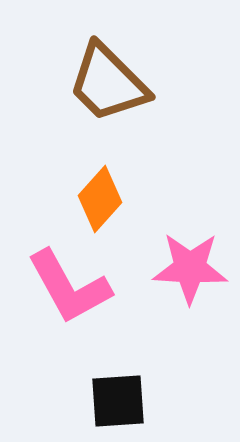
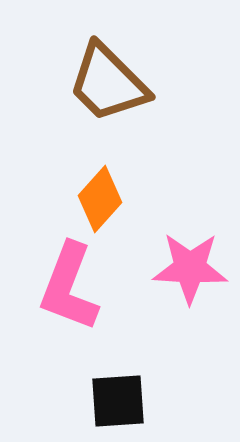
pink L-shape: rotated 50 degrees clockwise
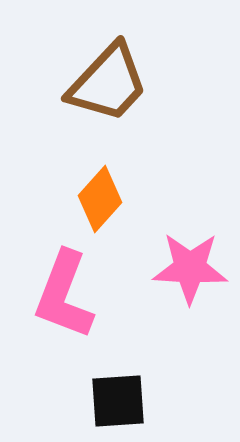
brown trapezoid: rotated 92 degrees counterclockwise
pink L-shape: moved 5 px left, 8 px down
